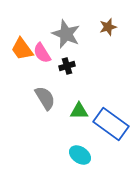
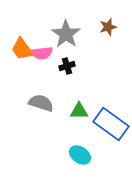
gray star: rotated 12 degrees clockwise
pink semicircle: rotated 65 degrees counterclockwise
gray semicircle: moved 4 px left, 5 px down; rotated 40 degrees counterclockwise
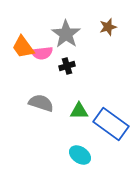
orange trapezoid: moved 1 px right, 2 px up
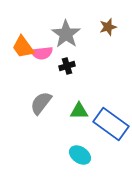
gray semicircle: rotated 70 degrees counterclockwise
